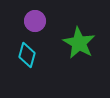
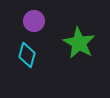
purple circle: moved 1 px left
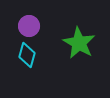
purple circle: moved 5 px left, 5 px down
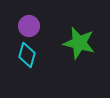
green star: rotated 16 degrees counterclockwise
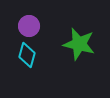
green star: moved 1 px down
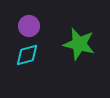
cyan diamond: rotated 60 degrees clockwise
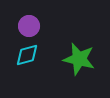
green star: moved 15 px down
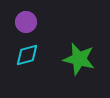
purple circle: moved 3 px left, 4 px up
